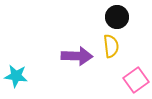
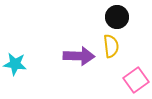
purple arrow: moved 2 px right
cyan star: moved 1 px left, 12 px up
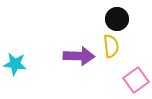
black circle: moved 2 px down
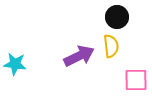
black circle: moved 2 px up
purple arrow: rotated 28 degrees counterclockwise
pink square: rotated 35 degrees clockwise
